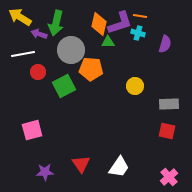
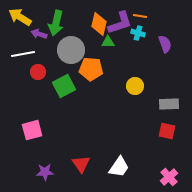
purple semicircle: rotated 36 degrees counterclockwise
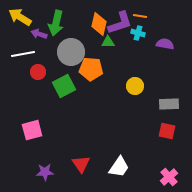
purple semicircle: rotated 60 degrees counterclockwise
gray circle: moved 2 px down
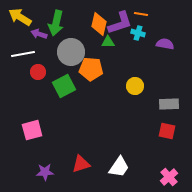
orange line: moved 1 px right, 2 px up
red triangle: rotated 48 degrees clockwise
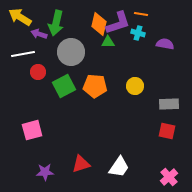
purple L-shape: moved 2 px left
orange pentagon: moved 4 px right, 17 px down
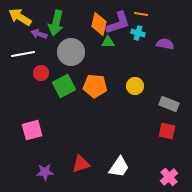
red circle: moved 3 px right, 1 px down
gray rectangle: rotated 24 degrees clockwise
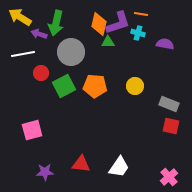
red square: moved 4 px right, 5 px up
red triangle: rotated 24 degrees clockwise
